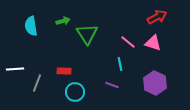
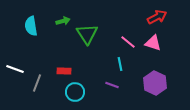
white line: rotated 24 degrees clockwise
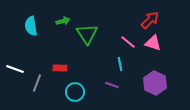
red arrow: moved 7 px left, 3 px down; rotated 18 degrees counterclockwise
red rectangle: moved 4 px left, 3 px up
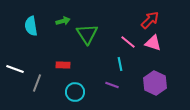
red rectangle: moved 3 px right, 3 px up
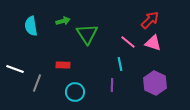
purple line: rotated 72 degrees clockwise
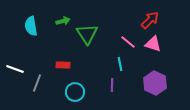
pink triangle: moved 1 px down
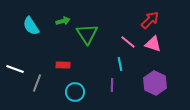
cyan semicircle: rotated 24 degrees counterclockwise
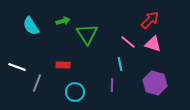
white line: moved 2 px right, 2 px up
purple hexagon: rotated 10 degrees counterclockwise
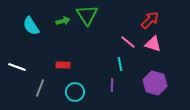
green triangle: moved 19 px up
gray line: moved 3 px right, 5 px down
